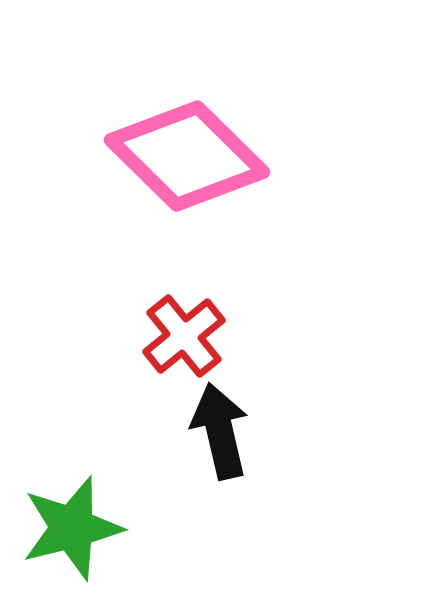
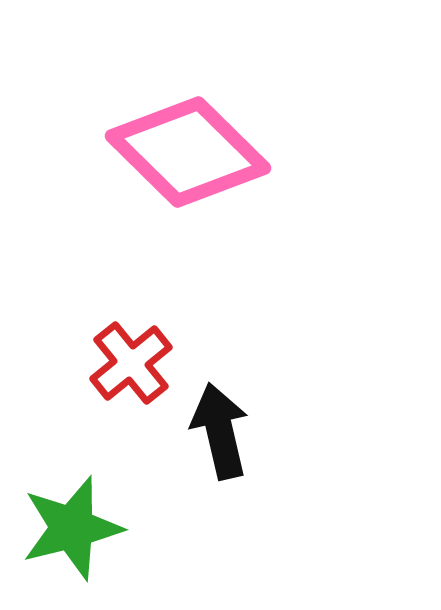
pink diamond: moved 1 px right, 4 px up
red cross: moved 53 px left, 27 px down
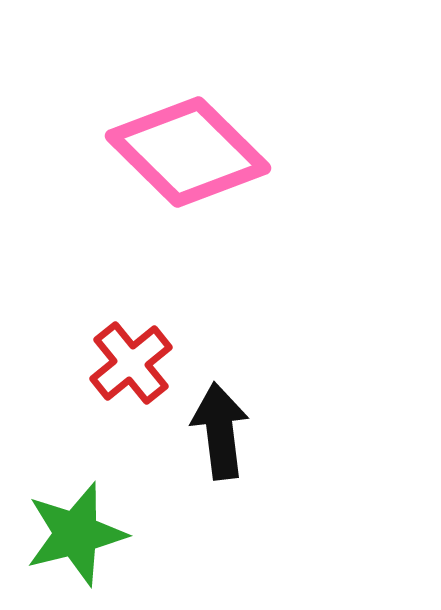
black arrow: rotated 6 degrees clockwise
green star: moved 4 px right, 6 px down
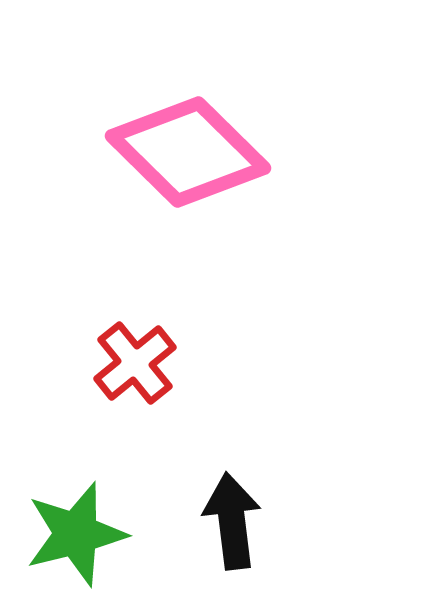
red cross: moved 4 px right
black arrow: moved 12 px right, 90 px down
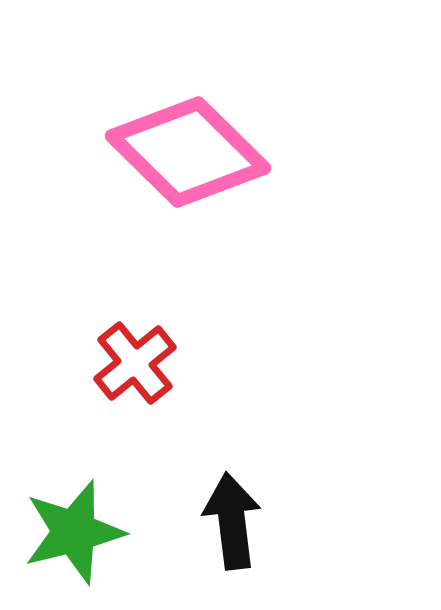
green star: moved 2 px left, 2 px up
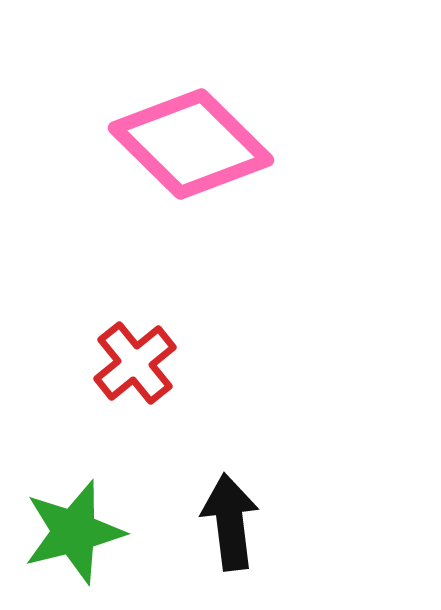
pink diamond: moved 3 px right, 8 px up
black arrow: moved 2 px left, 1 px down
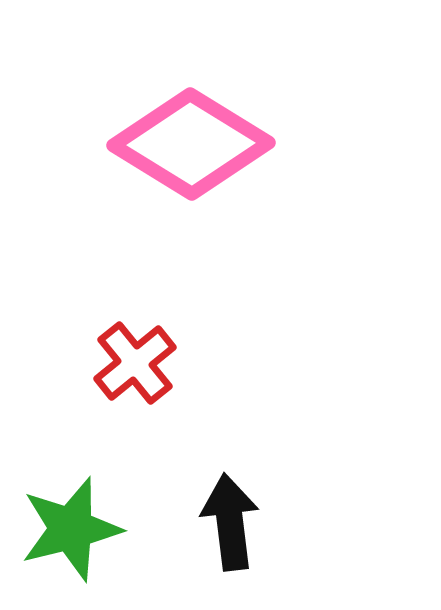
pink diamond: rotated 13 degrees counterclockwise
green star: moved 3 px left, 3 px up
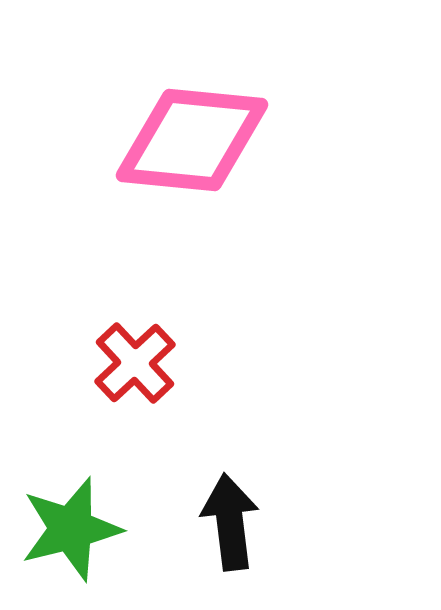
pink diamond: moved 1 px right, 4 px up; rotated 26 degrees counterclockwise
red cross: rotated 4 degrees counterclockwise
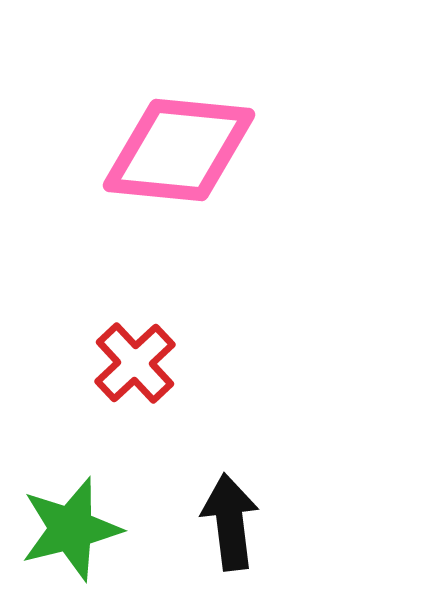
pink diamond: moved 13 px left, 10 px down
